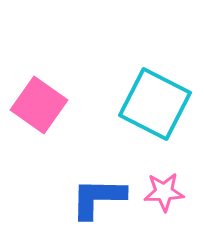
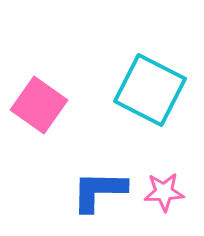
cyan square: moved 5 px left, 14 px up
blue L-shape: moved 1 px right, 7 px up
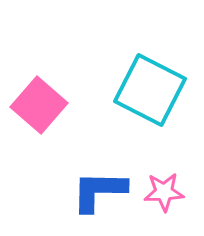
pink square: rotated 6 degrees clockwise
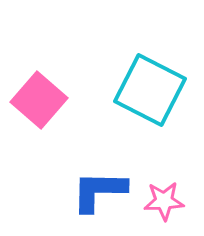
pink square: moved 5 px up
pink star: moved 9 px down
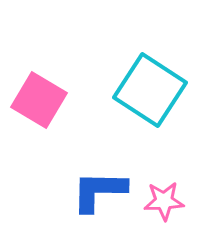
cyan square: rotated 6 degrees clockwise
pink square: rotated 10 degrees counterclockwise
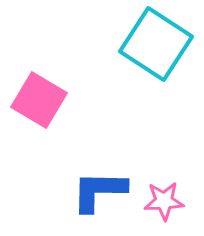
cyan square: moved 6 px right, 46 px up
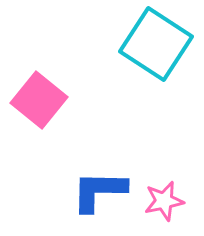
pink square: rotated 8 degrees clockwise
pink star: rotated 9 degrees counterclockwise
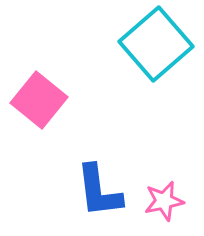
cyan square: rotated 16 degrees clockwise
blue L-shape: rotated 98 degrees counterclockwise
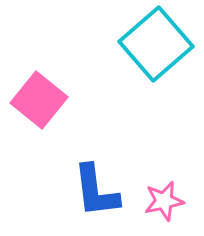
blue L-shape: moved 3 px left
